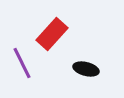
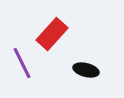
black ellipse: moved 1 px down
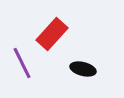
black ellipse: moved 3 px left, 1 px up
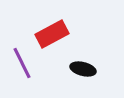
red rectangle: rotated 20 degrees clockwise
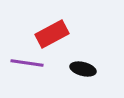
purple line: moved 5 px right; rotated 56 degrees counterclockwise
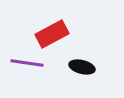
black ellipse: moved 1 px left, 2 px up
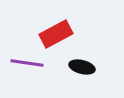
red rectangle: moved 4 px right
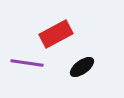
black ellipse: rotated 50 degrees counterclockwise
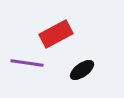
black ellipse: moved 3 px down
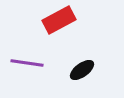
red rectangle: moved 3 px right, 14 px up
